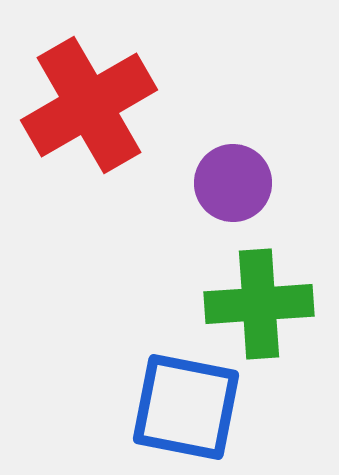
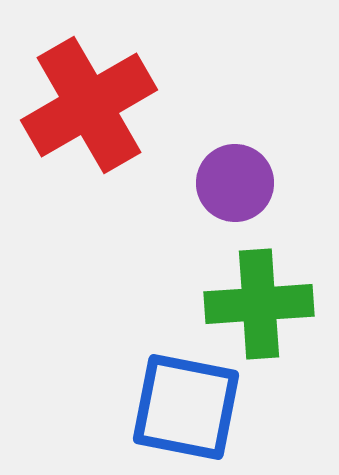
purple circle: moved 2 px right
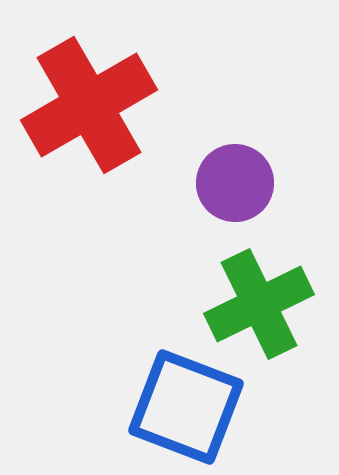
green cross: rotated 22 degrees counterclockwise
blue square: rotated 10 degrees clockwise
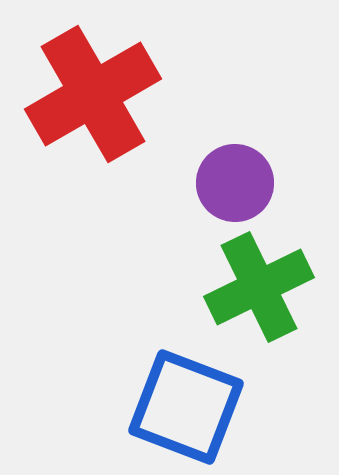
red cross: moved 4 px right, 11 px up
green cross: moved 17 px up
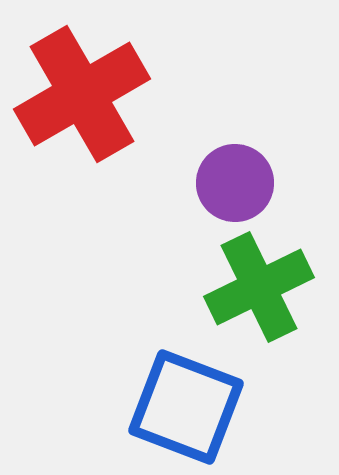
red cross: moved 11 px left
